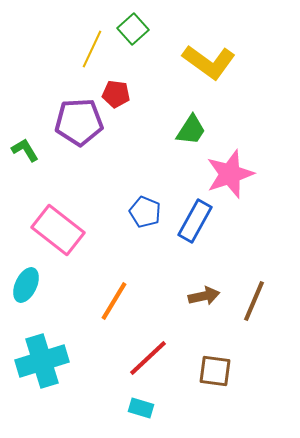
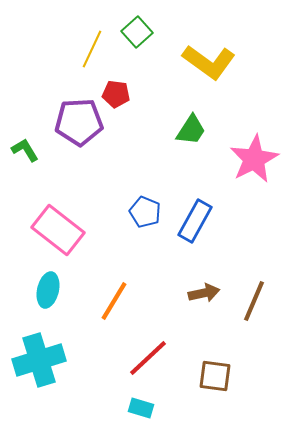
green square: moved 4 px right, 3 px down
pink star: moved 24 px right, 15 px up; rotated 9 degrees counterclockwise
cyan ellipse: moved 22 px right, 5 px down; rotated 12 degrees counterclockwise
brown arrow: moved 3 px up
cyan cross: moved 3 px left, 1 px up
brown square: moved 5 px down
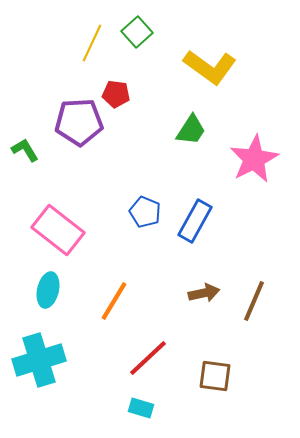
yellow line: moved 6 px up
yellow L-shape: moved 1 px right, 5 px down
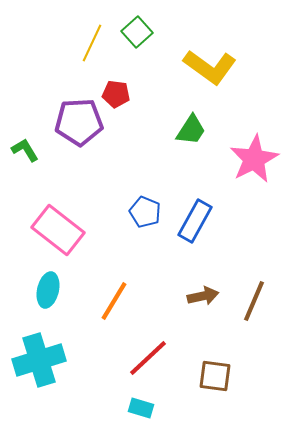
brown arrow: moved 1 px left, 3 px down
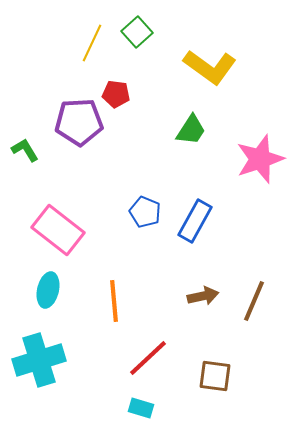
pink star: moved 6 px right; rotated 9 degrees clockwise
orange line: rotated 36 degrees counterclockwise
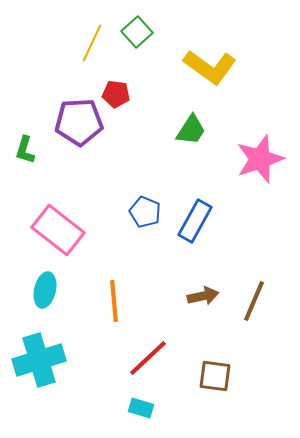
green L-shape: rotated 132 degrees counterclockwise
cyan ellipse: moved 3 px left
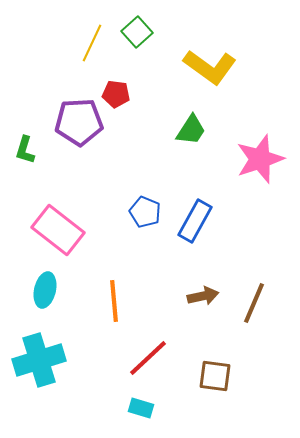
brown line: moved 2 px down
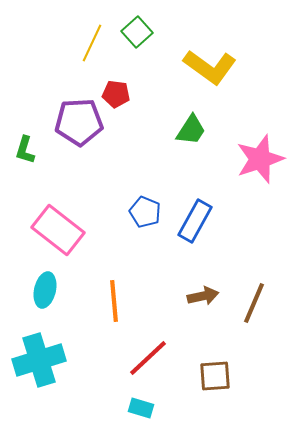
brown square: rotated 12 degrees counterclockwise
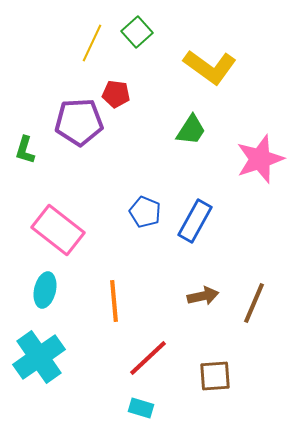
cyan cross: moved 3 px up; rotated 18 degrees counterclockwise
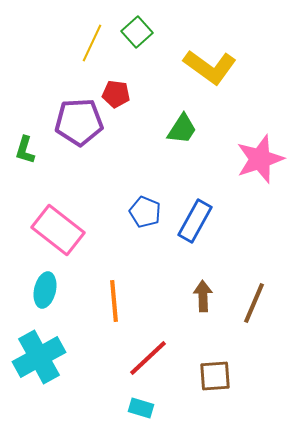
green trapezoid: moved 9 px left, 1 px up
brown arrow: rotated 80 degrees counterclockwise
cyan cross: rotated 6 degrees clockwise
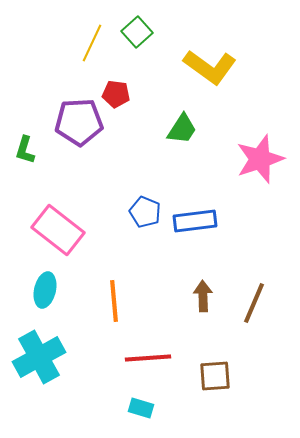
blue rectangle: rotated 54 degrees clockwise
red line: rotated 39 degrees clockwise
